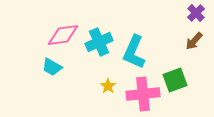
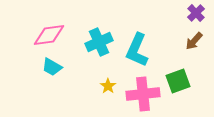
pink diamond: moved 14 px left
cyan L-shape: moved 3 px right, 2 px up
green square: moved 3 px right, 1 px down
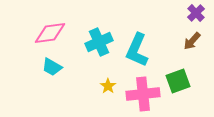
pink diamond: moved 1 px right, 2 px up
brown arrow: moved 2 px left
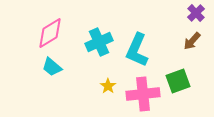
pink diamond: rotated 24 degrees counterclockwise
cyan trapezoid: rotated 10 degrees clockwise
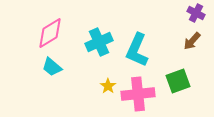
purple cross: rotated 18 degrees counterclockwise
pink cross: moved 5 px left
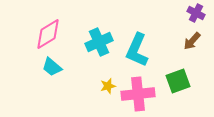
pink diamond: moved 2 px left, 1 px down
yellow star: rotated 21 degrees clockwise
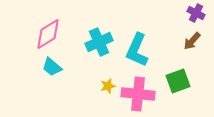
pink cross: rotated 12 degrees clockwise
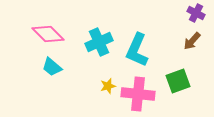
pink diamond: rotated 76 degrees clockwise
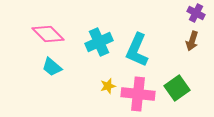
brown arrow: rotated 24 degrees counterclockwise
green square: moved 1 px left, 7 px down; rotated 15 degrees counterclockwise
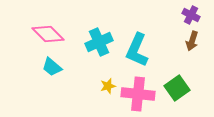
purple cross: moved 5 px left, 2 px down
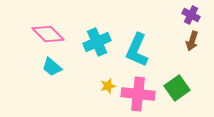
cyan cross: moved 2 px left
